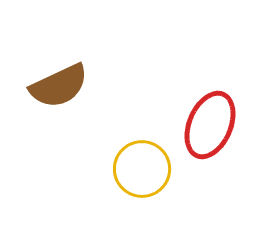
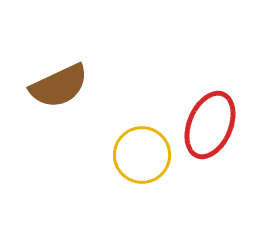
yellow circle: moved 14 px up
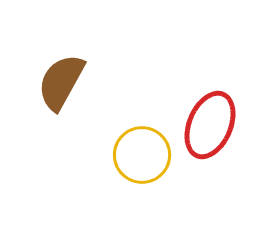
brown semicircle: moved 2 px right, 4 px up; rotated 144 degrees clockwise
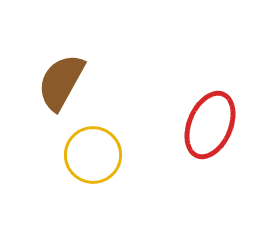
yellow circle: moved 49 px left
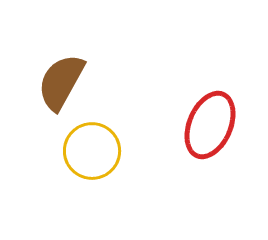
yellow circle: moved 1 px left, 4 px up
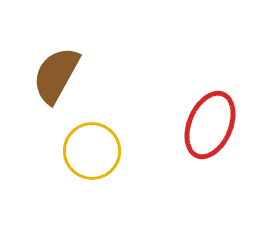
brown semicircle: moved 5 px left, 7 px up
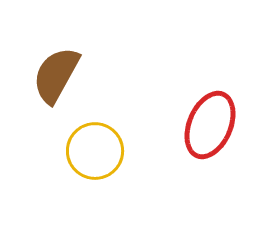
yellow circle: moved 3 px right
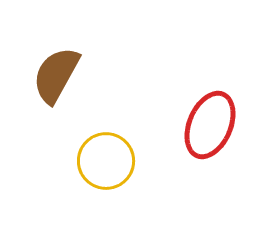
yellow circle: moved 11 px right, 10 px down
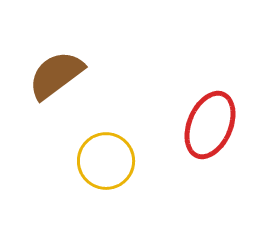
brown semicircle: rotated 24 degrees clockwise
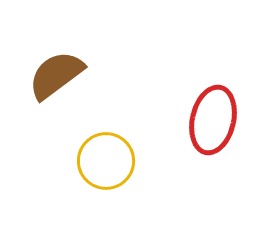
red ellipse: moved 3 px right, 5 px up; rotated 10 degrees counterclockwise
